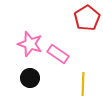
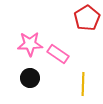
pink star: rotated 20 degrees counterclockwise
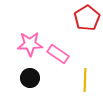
yellow line: moved 2 px right, 4 px up
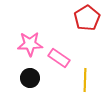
pink rectangle: moved 1 px right, 4 px down
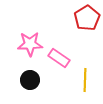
black circle: moved 2 px down
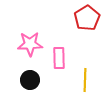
pink rectangle: rotated 55 degrees clockwise
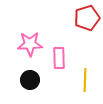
red pentagon: rotated 15 degrees clockwise
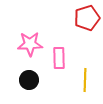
black circle: moved 1 px left
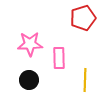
red pentagon: moved 4 px left
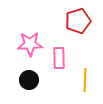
red pentagon: moved 5 px left, 3 px down
